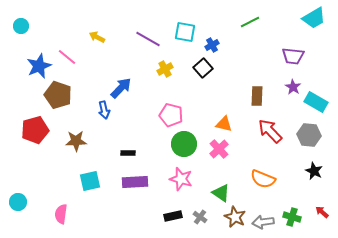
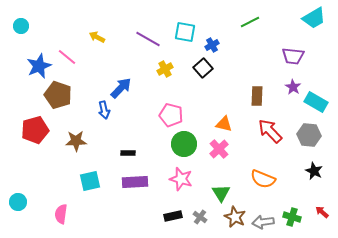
green triangle at (221, 193): rotated 24 degrees clockwise
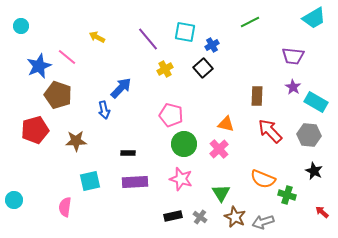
purple line at (148, 39): rotated 20 degrees clockwise
orange triangle at (224, 124): moved 2 px right
cyan circle at (18, 202): moved 4 px left, 2 px up
pink semicircle at (61, 214): moved 4 px right, 7 px up
green cross at (292, 217): moved 5 px left, 22 px up
gray arrow at (263, 222): rotated 10 degrees counterclockwise
